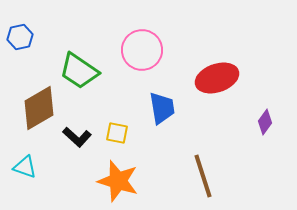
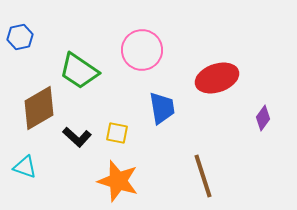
purple diamond: moved 2 px left, 4 px up
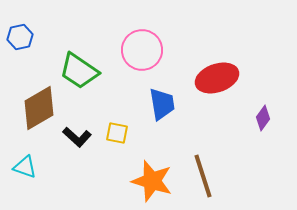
blue trapezoid: moved 4 px up
orange star: moved 34 px right
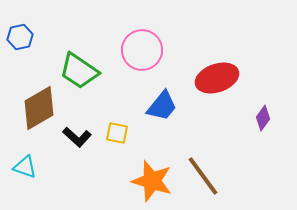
blue trapezoid: moved 2 px down; rotated 48 degrees clockwise
brown line: rotated 18 degrees counterclockwise
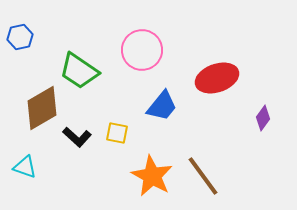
brown diamond: moved 3 px right
orange star: moved 5 px up; rotated 12 degrees clockwise
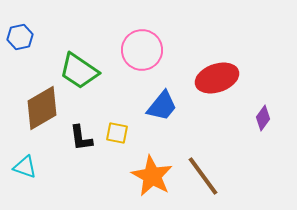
black L-shape: moved 4 px right, 1 px down; rotated 40 degrees clockwise
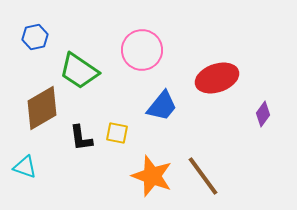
blue hexagon: moved 15 px right
purple diamond: moved 4 px up
orange star: rotated 9 degrees counterclockwise
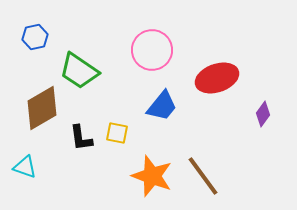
pink circle: moved 10 px right
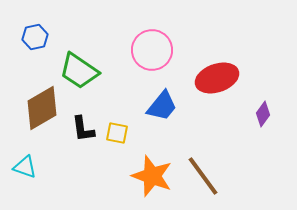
black L-shape: moved 2 px right, 9 px up
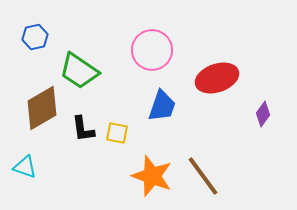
blue trapezoid: rotated 20 degrees counterclockwise
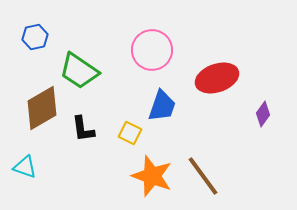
yellow square: moved 13 px right; rotated 15 degrees clockwise
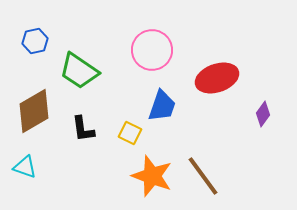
blue hexagon: moved 4 px down
brown diamond: moved 8 px left, 3 px down
